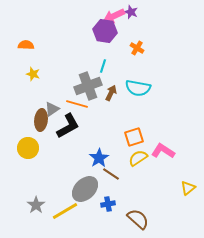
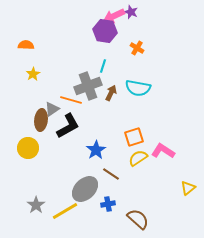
yellow star: rotated 24 degrees clockwise
orange line: moved 6 px left, 4 px up
blue star: moved 3 px left, 8 px up
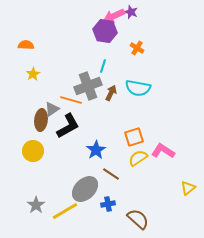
yellow circle: moved 5 px right, 3 px down
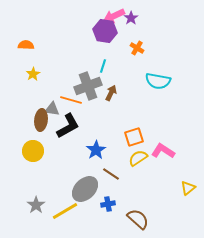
purple star: moved 6 px down; rotated 16 degrees clockwise
cyan semicircle: moved 20 px right, 7 px up
gray triangle: rotated 42 degrees clockwise
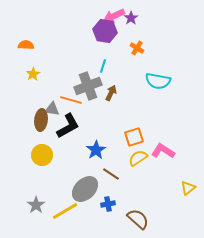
yellow circle: moved 9 px right, 4 px down
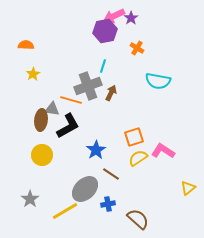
purple hexagon: rotated 20 degrees counterclockwise
gray star: moved 6 px left, 6 px up
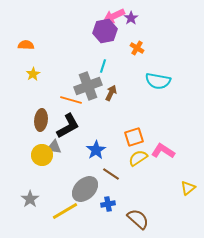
gray triangle: moved 2 px right, 38 px down
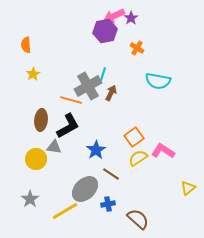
orange semicircle: rotated 98 degrees counterclockwise
cyan line: moved 8 px down
gray cross: rotated 8 degrees counterclockwise
orange square: rotated 18 degrees counterclockwise
yellow circle: moved 6 px left, 4 px down
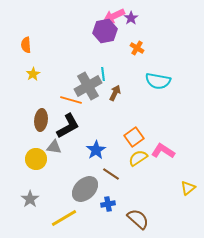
cyan line: rotated 24 degrees counterclockwise
brown arrow: moved 4 px right
yellow line: moved 1 px left, 7 px down
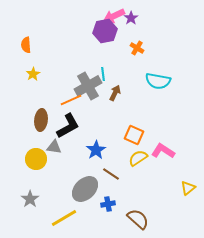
orange line: rotated 40 degrees counterclockwise
orange square: moved 2 px up; rotated 30 degrees counterclockwise
